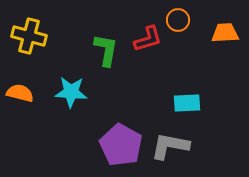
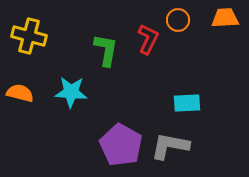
orange trapezoid: moved 15 px up
red L-shape: rotated 48 degrees counterclockwise
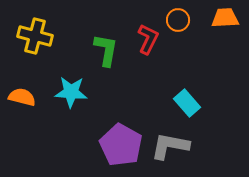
yellow cross: moved 6 px right
orange semicircle: moved 2 px right, 4 px down
cyan rectangle: rotated 52 degrees clockwise
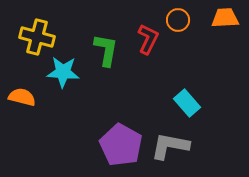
yellow cross: moved 2 px right, 1 px down
cyan star: moved 8 px left, 20 px up
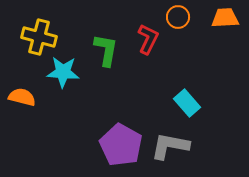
orange circle: moved 3 px up
yellow cross: moved 2 px right
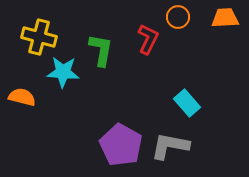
green L-shape: moved 5 px left
